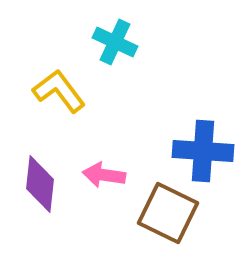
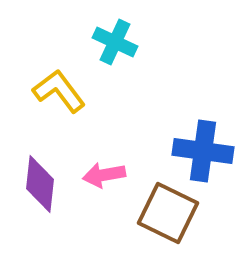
blue cross: rotated 4 degrees clockwise
pink arrow: rotated 18 degrees counterclockwise
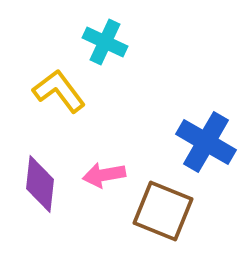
cyan cross: moved 10 px left
blue cross: moved 3 px right, 9 px up; rotated 22 degrees clockwise
brown square: moved 5 px left, 2 px up; rotated 4 degrees counterclockwise
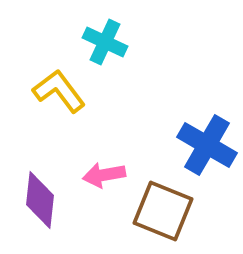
blue cross: moved 1 px right, 3 px down
purple diamond: moved 16 px down
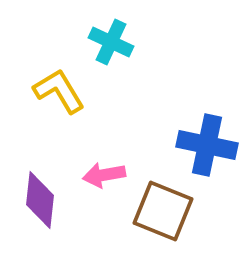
cyan cross: moved 6 px right
yellow L-shape: rotated 6 degrees clockwise
blue cross: rotated 18 degrees counterclockwise
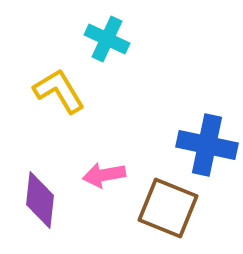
cyan cross: moved 4 px left, 3 px up
brown square: moved 5 px right, 3 px up
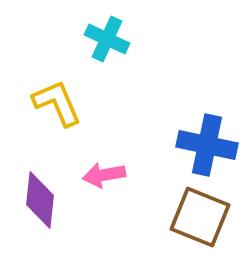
yellow L-shape: moved 2 px left, 12 px down; rotated 8 degrees clockwise
brown square: moved 32 px right, 9 px down
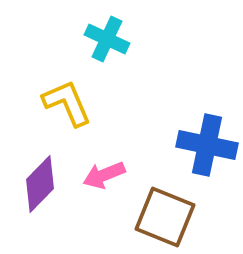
yellow L-shape: moved 10 px right
pink arrow: rotated 12 degrees counterclockwise
purple diamond: moved 16 px up; rotated 38 degrees clockwise
brown square: moved 35 px left
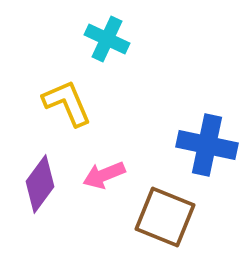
purple diamond: rotated 8 degrees counterclockwise
